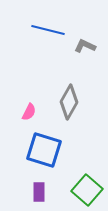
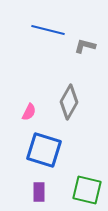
gray L-shape: rotated 10 degrees counterclockwise
green square: rotated 28 degrees counterclockwise
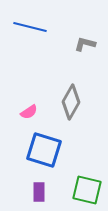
blue line: moved 18 px left, 3 px up
gray L-shape: moved 2 px up
gray diamond: moved 2 px right
pink semicircle: rotated 30 degrees clockwise
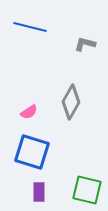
blue square: moved 12 px left, 2 px down
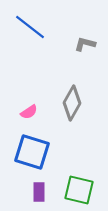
blue line: rotated 24 degrees clockwise
gray diamond: moved 1 px right, 1 px down
green square: moved 8 px left
